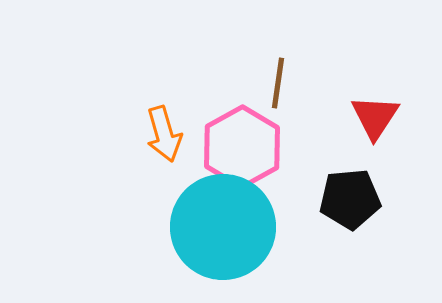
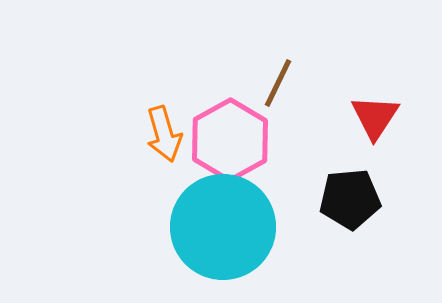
brown line: rotated 18 degrees clockwise
pink hexagon: moved 12 px left, 7 px up
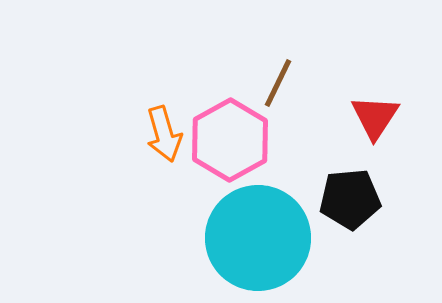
cyan circle: moved 35 px right, 11 px down
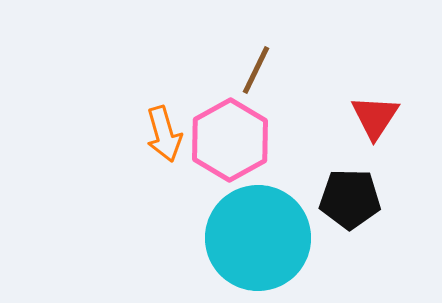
brown line: moved 22 px left, 13 px up
black pentagon: rotated 6 degrees clockwise
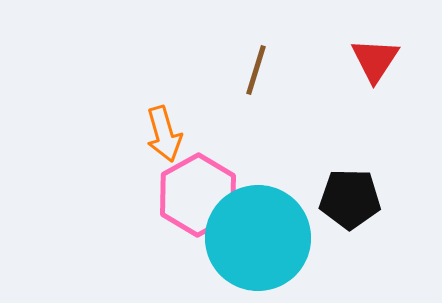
brown line: rotated 9 degrees counterclockwise
red triangle: moved 57 px up
pink hexagon: moved 32 px left, 55 px down
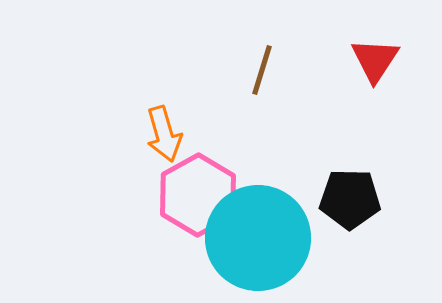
brown line: moved 6 px right
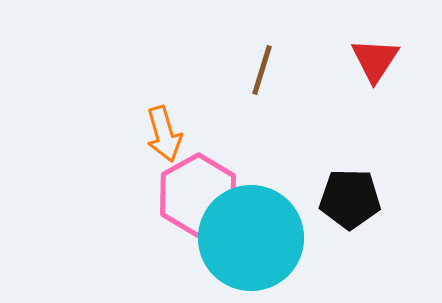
cyan circle: moved 7 px left
